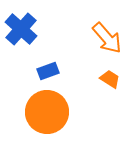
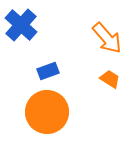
blue cross: moved 4 px up
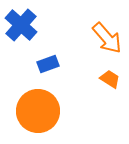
blue rectangle: moved 7 px up
orange circle: moved 9 px left, 1 px up
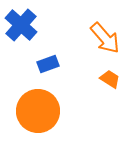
orange arrow: moved 2 px left
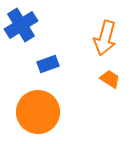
blue cross: rotated 16 degrees clockwise
orange arrow: rotated 56 degrees clockwise
orange circle: moved 1 px down
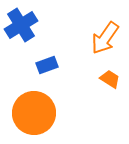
orange arrow: rotated 20 degrees clockwise
blue rectangle: moved 1 px left, 1 px down
orange circle: moved 4 px left, 1 px down
